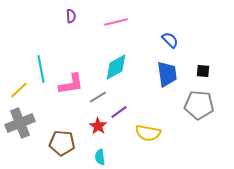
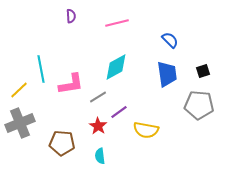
pink line: moved 1 px right, 1 px down
black square: rotated 24 degrees counterclockwise
yellow semicircle: moved 2 px left, 3 px up
cyan semicircle: moved 1 px up
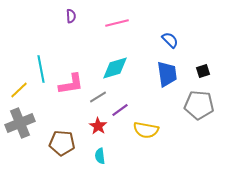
cyan diamond: moved 1 px left, 1 px down; rotated 12 degrees clockwise
purple line: moved 1 px right, 2 px up
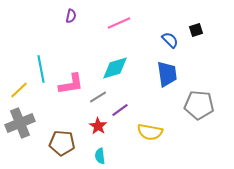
purple semicircle: rotated 16 degrees clockwise
pink line: moved 2 px right; rotated 10 degrees counterclockwise
black square: moved 7 px left, 41 px up
yellow semicircle: moved 4 px right, 2 px down
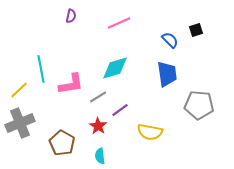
brown pentagon: rotated 25 degrees clockwise
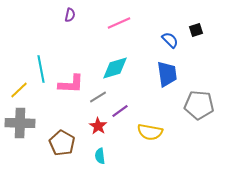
purple semicircle: moved 1 px left, 1 px up
pink L-shape: rotated 12 degrees clockwise
purple line: moved 1 px down
gray cross: rotated 24 degrees clockwise
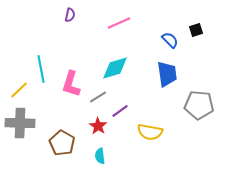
pink L-shape: rotated 104 degrees clockwise
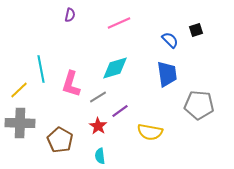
brown pentagon: moved 2 px left, 3 px up
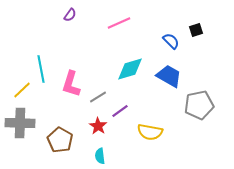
purple semicircle: rotated 24 degrees clockwise
blue semicircle: moved 1 px right, 1 px down
cyan diamond: moved 15 px right, 1 px down
blue trapezoid: moved 2 px right, 2 px down; rotated 52 degrees counterclockwise
yellow line: moved 3 px right
gray pentagon: rotated 16 degrees counterclockwise
